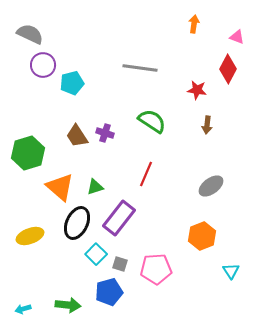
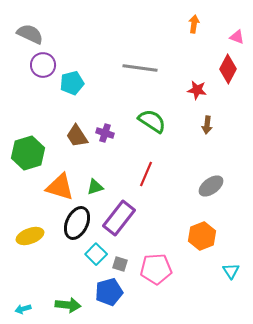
orange triangle: rotated 24 degrees counterclockwise
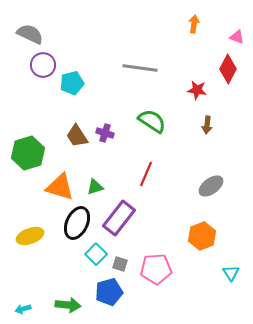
cyan triangle: moved 2 px down
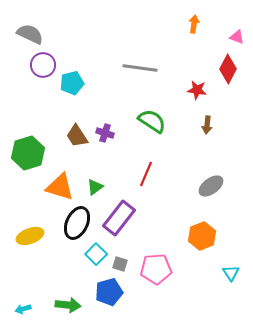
green triangle: rotated 18 degrees counterclockwise
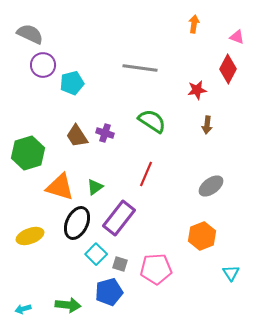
red star: rotated 18 degrees counterclockwise
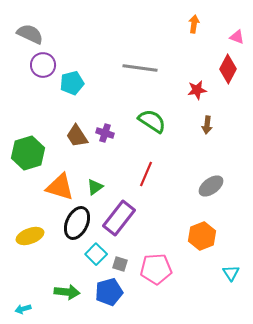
green arrow: moved 1 px left, 13 px up
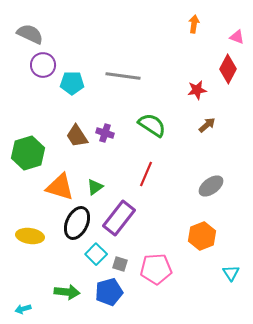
gray line: moved 17 px left, 8 px down
cyan pentagon: rotated 15 degrees clockwise
green semicircle: moved 4 px down
brown arrow: rotated 138 degrees counterclockwise
yellow ellipse: rotated 28 degrees clockwise
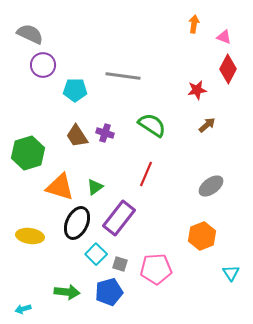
pink triangle: moved 13 px left
cyan pentagon: moved 3 px right, 7 px down
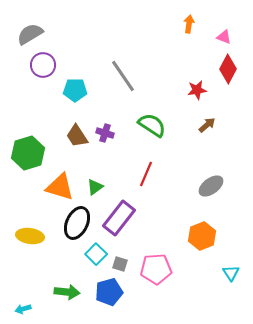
orange arrow: moved 5 px left
gray semicircle: rotated 56 degrees counterclockwise
gray line: rotated 48 degrees clockwise
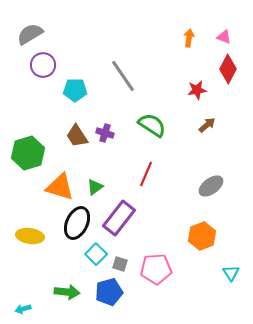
orange arrow: moved 14 px down
